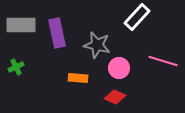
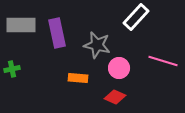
white rectangle: moved 1 px left
green cross: moved 4 px left, 2 px down; rotated 14 degrees clockwise
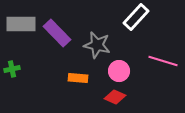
gray rectangle: moved 1 px up
purple rectangle: rotated 32 degrees counterclockwise
pink circle: moved 3 px down
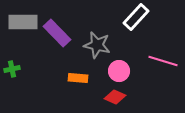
gray rectangle: moved 2 px right, 2 px up
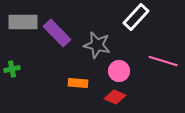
orange rectangle: moved 5 px down
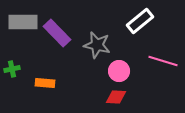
white rectangle: moved 4 px right, 4 px down; rotated 8 degrees clockwise
orange rectangle: moved 33 px left
red diamond: moved 1 px right; rotated 20 degrees counterclockwise
